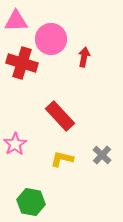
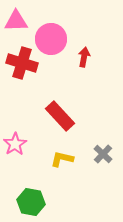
gray cross: moved 1 px right, 1 px up
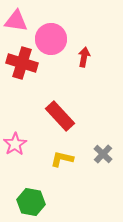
pink triangle: rotated 10 degrees clockwise
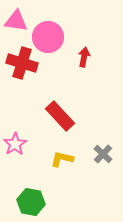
pink circle: moved 3 px left, 2 px up
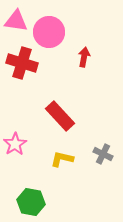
pink circle: moved 1 px right, 5 px up
gray cross: rotated 18 degrees counterclockwise
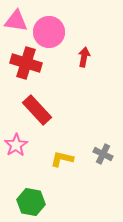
red cross: moved 4 px right
red rectangle: moved 23 px left, 6 px up
pink star: moved 1 px right, 1 px down
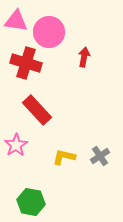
gray cross: moved 3 px left, 2 px down; rotated 30 degrees clockwise
yellow L-shape: moved 2 px right, 2 px up
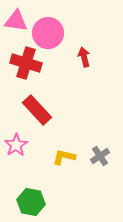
pink circle: moved 1 px left, 1 px down
red arrow: rotated 24 degrees counterclockwise
